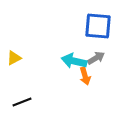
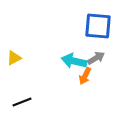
orange arrow: rotated 42 degrees clockwise
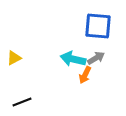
cyan arrow: moved 1 px left, 2 px up
orange arrow: moved 1 px up
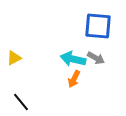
gray arrow: rotated 60 degrees clockwise
orange arrow: moved 11 px left, 4 px down
black line: moved 1 px left; rotated 72 degrees clockwise
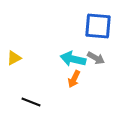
black line: moved 10 px right; rotated 30 degrees counterclockwise
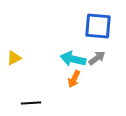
gray arrow: moved 1 px right; rotated 66 degrees counterclockwise
black line: moved 1 px down; rotated 24 degrees counterclockwise
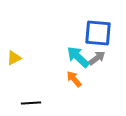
blue square: moved 7 px down
cyan arrow: moved 5 px right, 2 px up; rotated 30 degrees clockwise
orange arrow: rotated 114 degrees clockwise
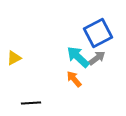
blue square: rotated 32 degrees counterclockwise
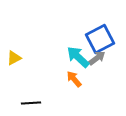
blue square: moved 2 px right, 6 px down
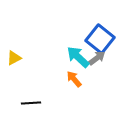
blue square: rotated 24 degrees counterclockwise
